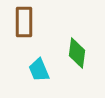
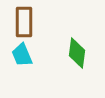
cyan trapezoid: moved 17 px left, 15 px up
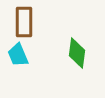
cyan trapezoid: moved 4 px left
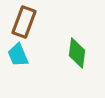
brown rectangle: rotated 20 degrees clockwise
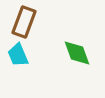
green diamond: rotated 28 degrees counterclockwise
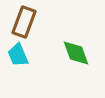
green diamond: moved 1 px left
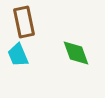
brown rectangle: rotated 32 degrees counterclockwise
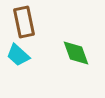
cyan trapezoid: rotated 25 degrees counterclockwise
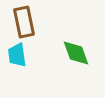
cyan trapezoid: moved 1 px left; rotated 40 degrees clockwise
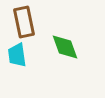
green diamond: moved 11 px left, 6 px up
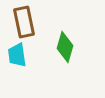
green diamond: rotated 36 degrees clockwise
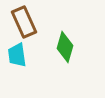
brown rectangle: rotated 12 degrees counterclockwise
